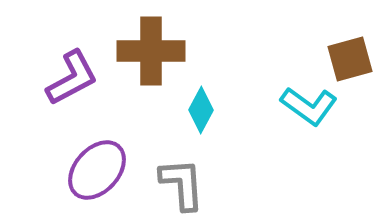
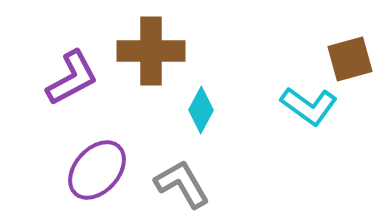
gray L-shape: rotated 26 degrees counterclockwise
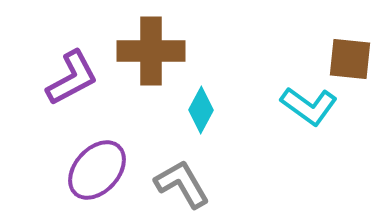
brown square: rotated 21 degrees clockwise
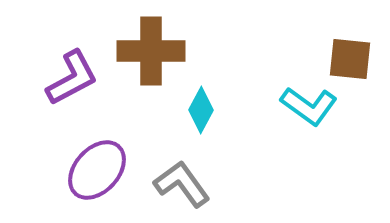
gray L-shape: rotated 6 degrees counterclockwise
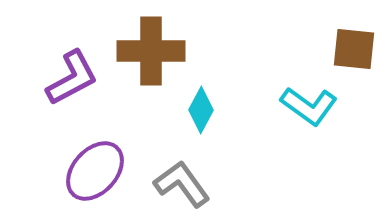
brown square: moved 4 px right, 10 px up
purple ellipse: moved 2 px left, 1 px down
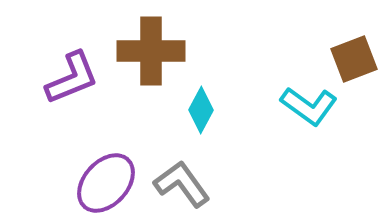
brown square: moved 10 px down; rotated 27 degrees counterclockwise
purple L-shape: rotated 6 degrees clockwise
purple ellipse: moved 11 px right, 12 px down
